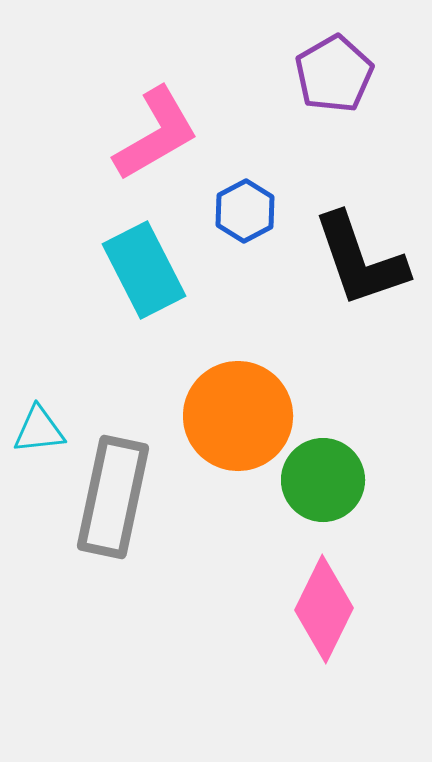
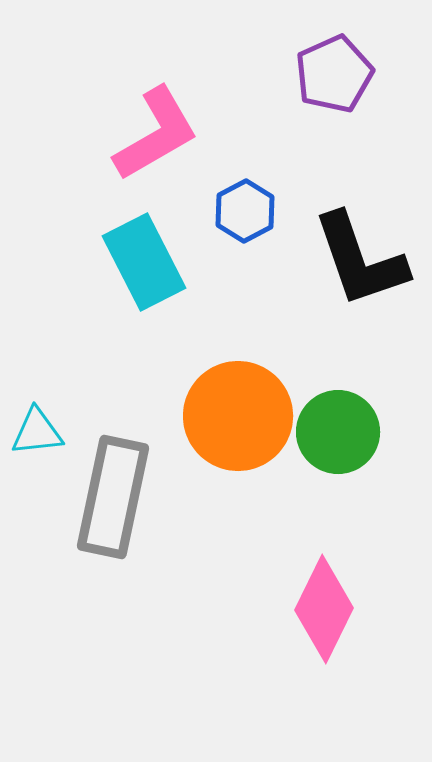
purple pentagon: rotated 6 degrees clockwise
cyan rectangle: moved 8 px up
cyan triangle: moved 2 px left, 2 px down
green circle: moved 15 px right, 48 px up
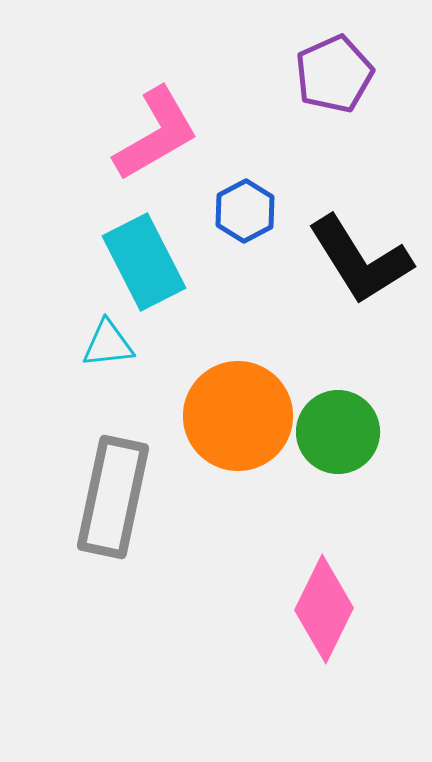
black L-shape: rotated 13 degrees counterclockwise
cyan triangle: moved 71 px right, 88 px up
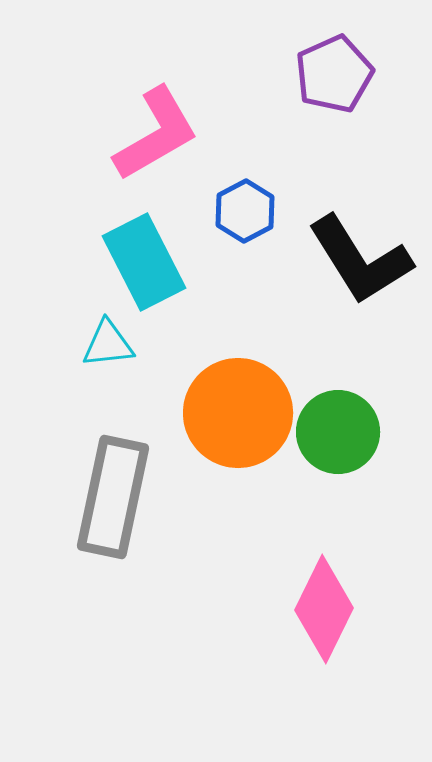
orange circle: moved 3 px up
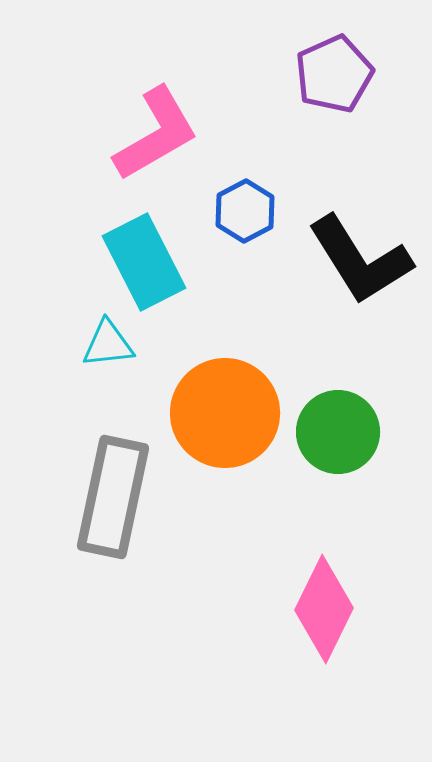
orange circle: moved 13 px left
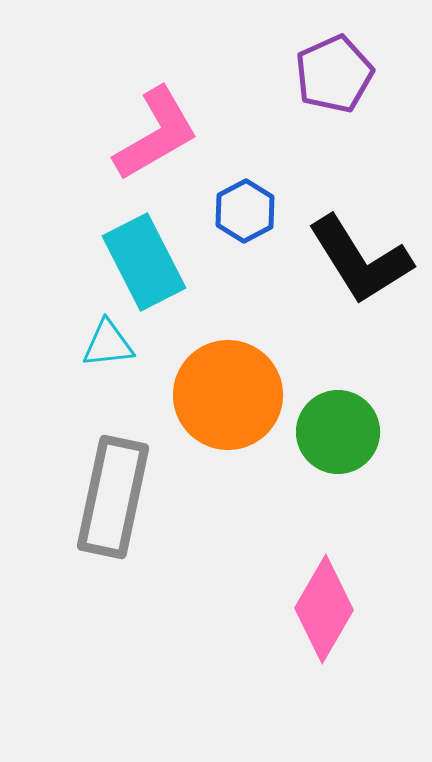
orange circle: moved 3 px right, 18 px up
pink diamond: rotated 4 degrees clockwise
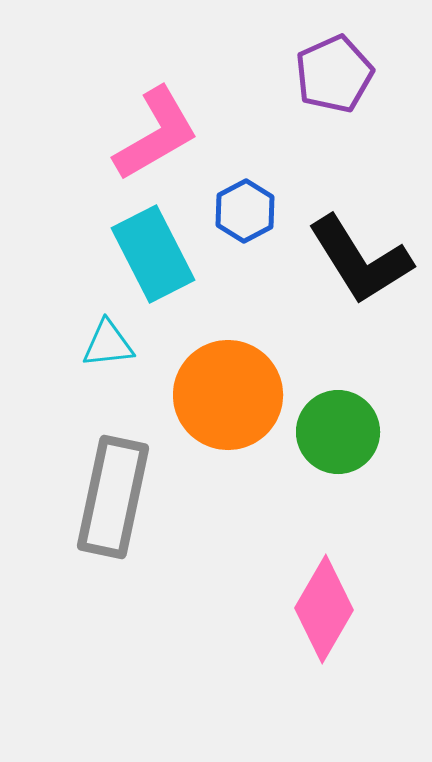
cyan rectangle: moved 9 px right, 8 px up
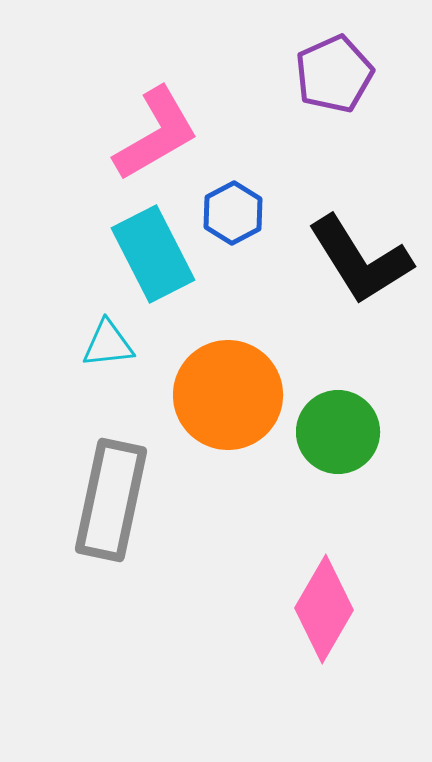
blue hexagon: moved 12 px left, 2 px down
gray rectangle: moved 2 px left, 3 px down
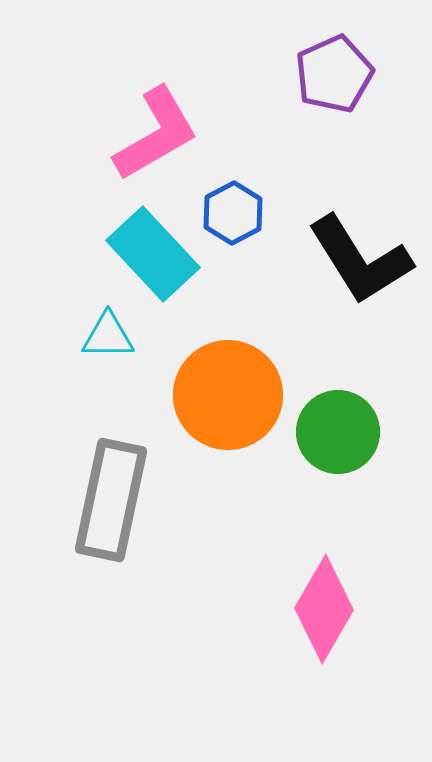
cyan rectangle: rotated 16 degrees counterclockwise
cyan triangle: moved 8 px up; rotated 6 degrees clockwise
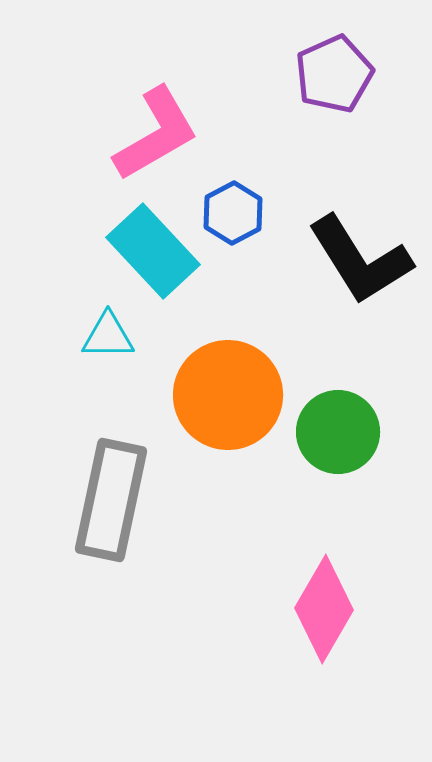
cyan rectangle: moved 3 px up
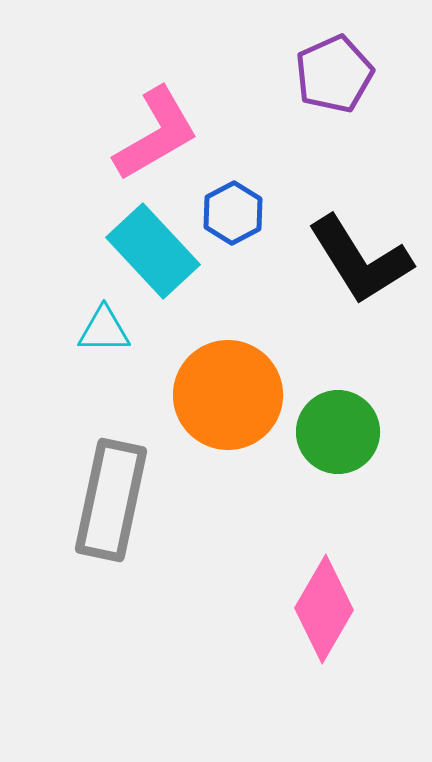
cyan triangle: moved 4 px left, 6 px up
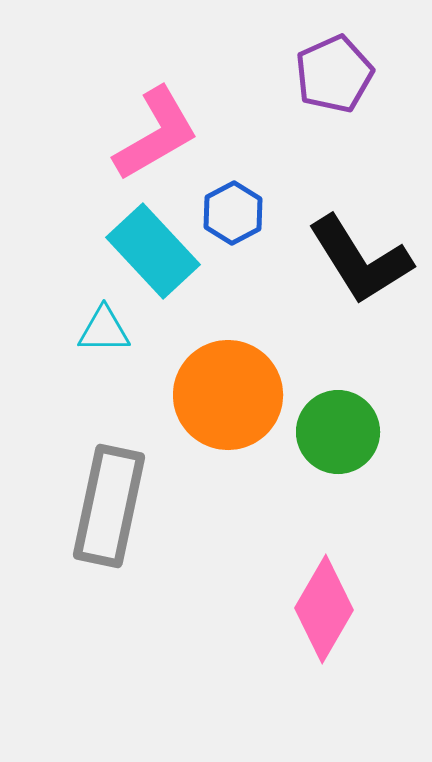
gray rectangle: moved 2 px left, 6 px down
